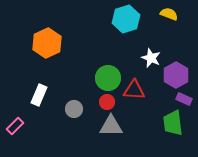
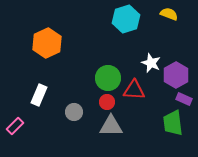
white star: moved 5 px down
gray circle: moved 3 px down
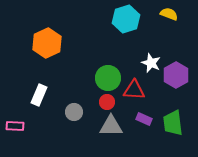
purple rectangle: moved 40 px left, 20 px down
pink rectangle: rotated 48 degrees clockwise
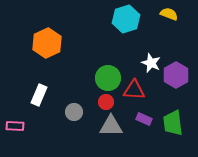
red circle: moved 1 px left
